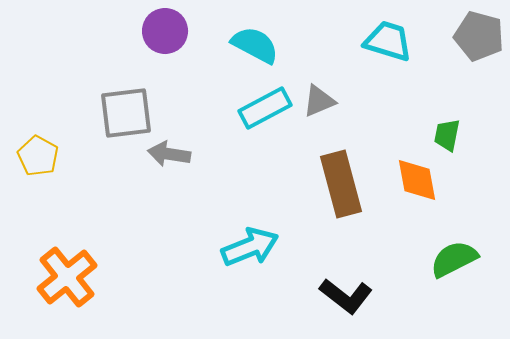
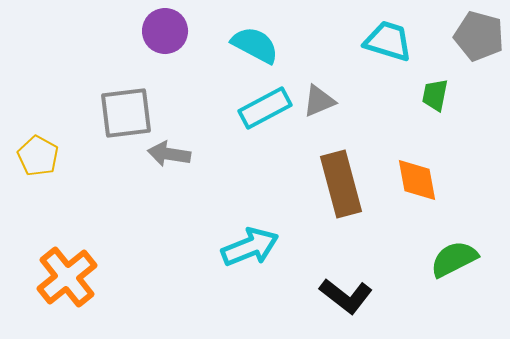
green trapezoid: moved 12 px left, 40 px up
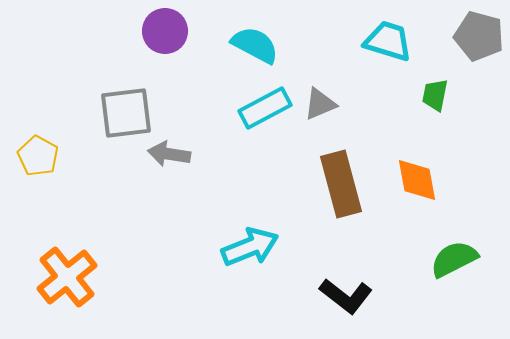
gray triangle: moved 1 px right, 3 px down
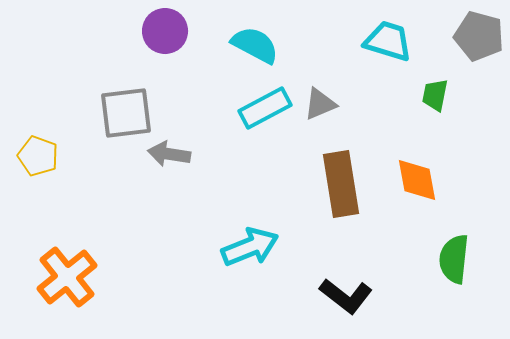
yellow pentagon: rotated 9 degrees counterclockwise
brown rectangle: rotated 6 degrees clockwise
green semicircle: rotated 57 degrees counterclockwise
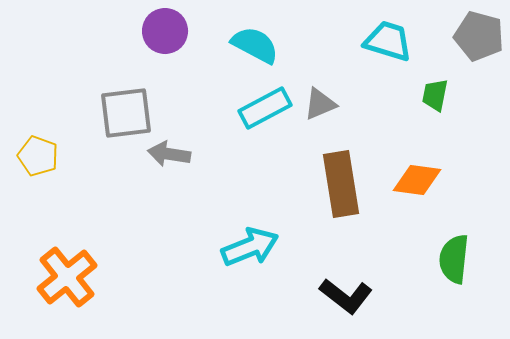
orange diamond: rotated 72 degrees counterclockwise
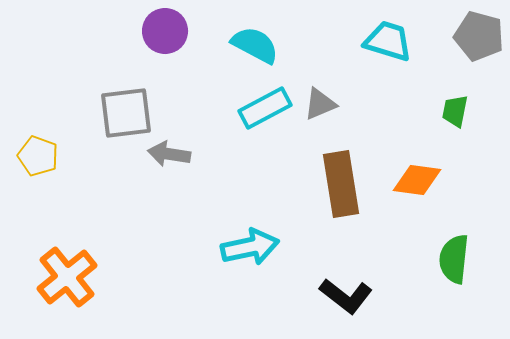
green trapezoid: moved 20 px right, 16 px down
cyan arrow: rotated 10 degrees clockwise
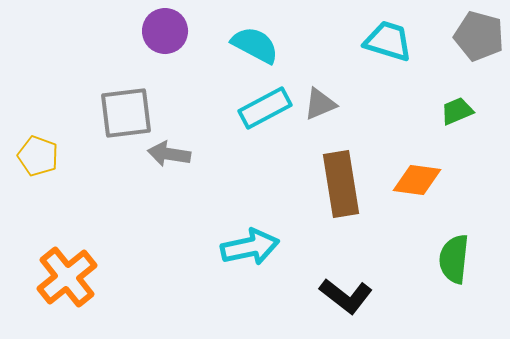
green trapezoid: moved 2 px right; rotated 56 degrees clockwise
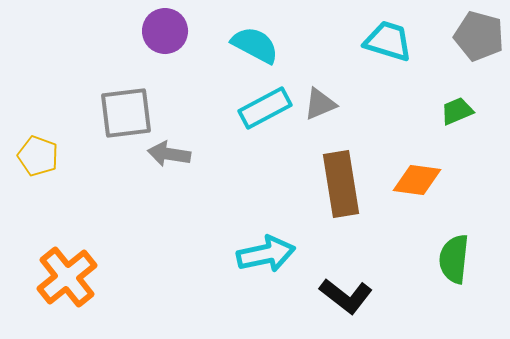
cyan arrow: moved 16 px right, 7 px down
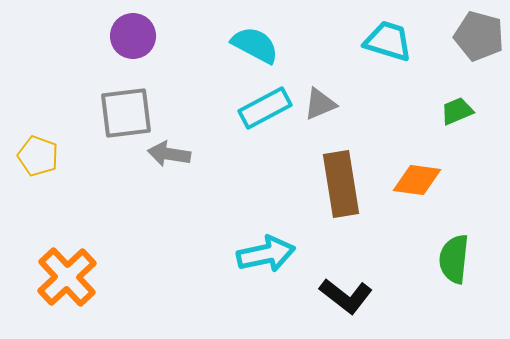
purple circle: moved 32 px left, 5 px down
orange cross: rotated 4 degrees counterclockwise
